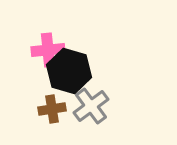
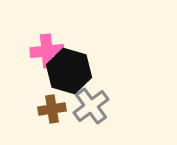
pink cross: moved 1 px left, 1 px down
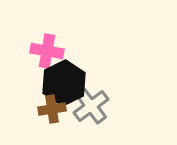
pink cross: rotated 16 degrees clockwise
black hexagon: moved 5 px left, 12 px down; rotated 18 degrees clockwise
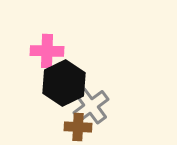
pink cross: rotated 8 degrees counterclockwise
brown cross: moved 26 px right, 18 px down; rotated 12 degrees clockwise
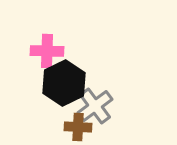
gray cross: moved 4 px right
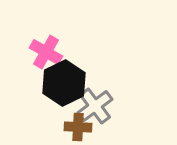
pink cross: moved 1 px left, 1 px down; rotated 28 degrees clockwise
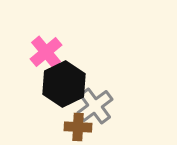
pink cross: rotated 20 degrees clockwise
black hexagon: moved 1 px down
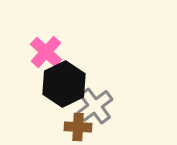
pink cross: rotated 8 degrees counterclockwise
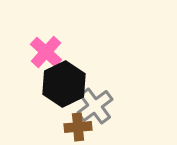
brown cross: rotated 8 degrees counterclockwise
